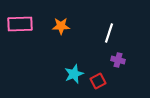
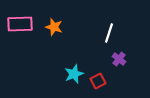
orange star: moved 7 px left, 1 px down; rotated 18 degrees clockwise
purple cross: moved 1 px right, 1 px up; rotated 24 degrees clockwise
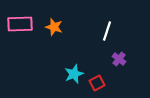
white line: moved 2 px left, 2 px up
red square: moved 1 px left, 2 px down
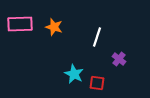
white line: moved 10 px left, 6 px down
cyan star: rotated 24 degrees counterclockwise
red square: rotated 35 degrees clockwise
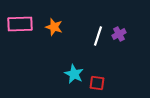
white line: moved 1 px right, 1 px up
purple cross: moved 25 px up; rotated 24 degrees clockwise
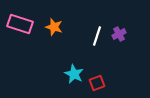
pink rectangle: rotated 20 degrees clockwise
white line: moved 1 px left
red square: rotated 28 degrees counterclockwise
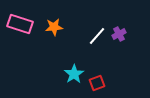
orange star: rotated 24 degrees counterclockwise
white line: rotated 24 degrees clockwise
cyan star: rotated 12 degrees clockwise
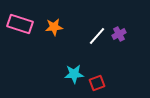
cyan star: rotated 30 degrees clockwise
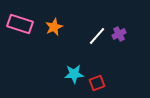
orange star: rotated 18 degrees counterclockwise
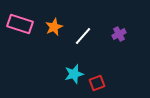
white line: moved 14 px left
cyan star: rotated 12 degrees counterclockwise
